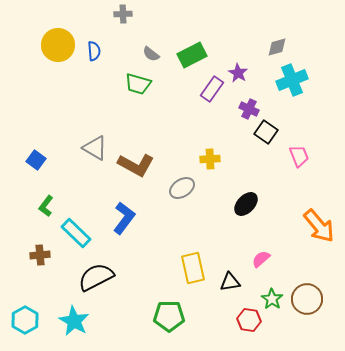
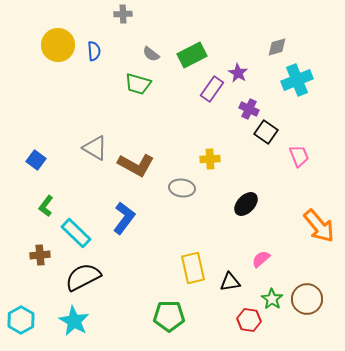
cyan cross: moved 5 px right
gray ellipse: rotated 40 degrees clockwise
black semicircle: moved 13 px left
cyan hexagon: moved 4 px left
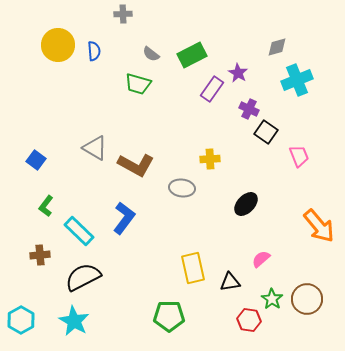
cyan rectangle: moved 3 px right, 2 px up
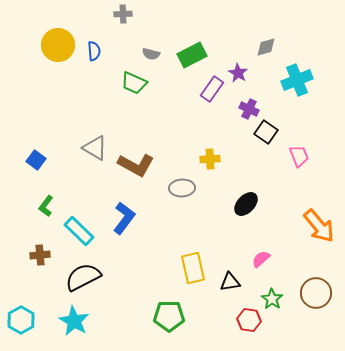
gray diamond: moved 11 px left
gray semicircle: rotated 24 degrees counterclockwise
green trapezoid: moved 4 px left, 1 px up; rotated 8 degrees clockwise
gray ellipse: rotated 10 degrees counterclockwise
brown circle: moved 9 px right, 6 px up
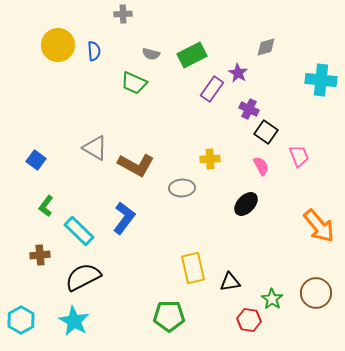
cyan cross: moved 24 px right; rotated 28 degrees clockwise
pink semicircle: moved 93 px up; rotated 102 degrees clockwise
